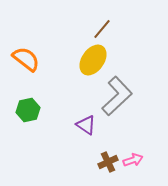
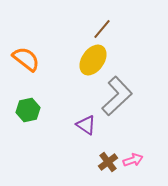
brown cross: rotated 12 degrees counterclockwise
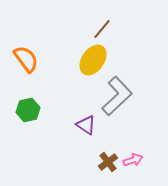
orange semicircle: rotated 16 degrees clockwise
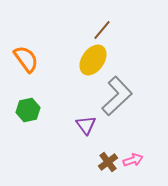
brown line: moved 1 px down
purple triangle: rotated 20 degrees clockwise
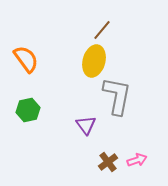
yellow ellipse: moved 1 px right, 1 px down; rotated 20 degrees counterclockwise
gray L-shape: rotated 36 degrees counterclockwise
pink arrow: moved 4 px right
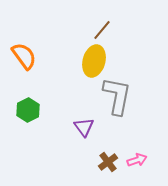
orange semicircle: moved 2 px left, 3 px up
green hexagon: rotated 15 degrees counterclockwise
purple triangle: moved 2 px left, 2 px down
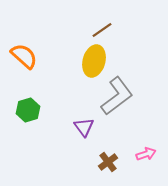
brown line: rotated 15 degrees clockwise
orange semicircle: rotated 12 degrees counterclockwise
gray L-shape: rotated 42 degrees clockwise
green hexagon: rotated 10 degrees clockwise
pink arrow: moved 9 px right, 6 px up
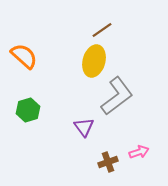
pink arrow: moved 7 px left, 2 px up
brown cross: rotated 18 degrees clockwise
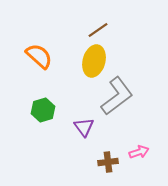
brown line: moved 4 px left
orange semicircle: moved 15 px right
green hexagon: moved 15 px right
brown cross: rotated 12 degrees clockwise
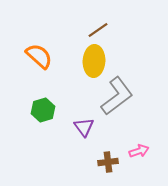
yellow ellipse: rotated 12 degrees counterclockwise
pink arrow: moved 1 px up
